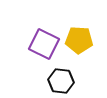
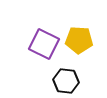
black hexagon: moved 5 px right
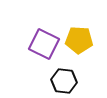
black hexagon: moved 2 px left
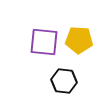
purple square: moved 2 px up; rotated 20 degrees counterclockwise
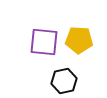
black hexagon: rotated 20 degrees counterclockwise
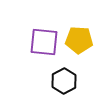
black hexagon: rotated 15 degrees counterclockwise
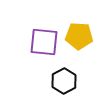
yellow pentagon: moved 4 px up
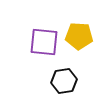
black hexagon: rotated 20 degrees clockwise
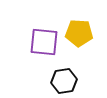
yellow pentagon: moved 3 px up
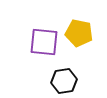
yellow pentagon: rotated 8 degrees clockwise
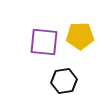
yellow pentagon: moved 1 px right, 3 px down; rotated 12 degrees counterclockwise
